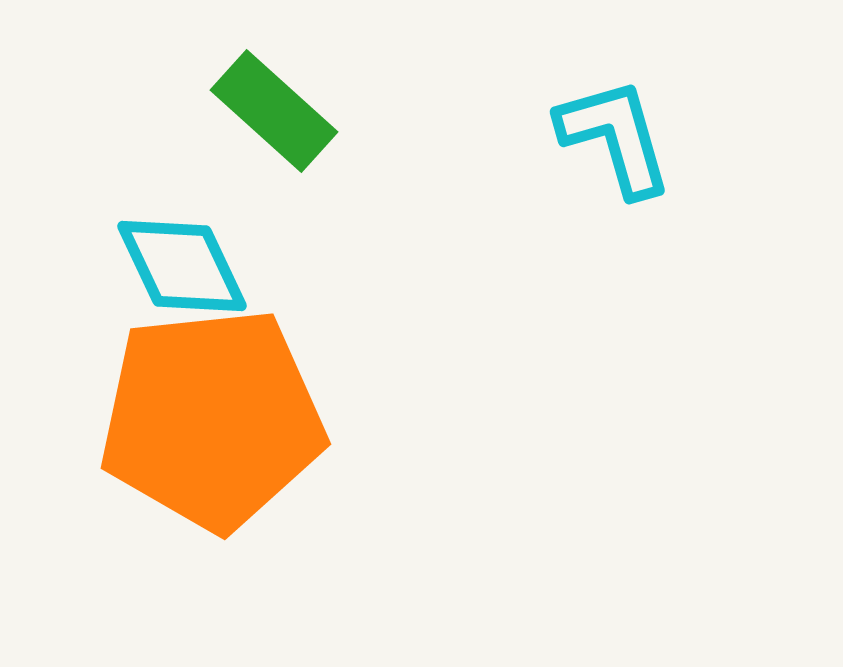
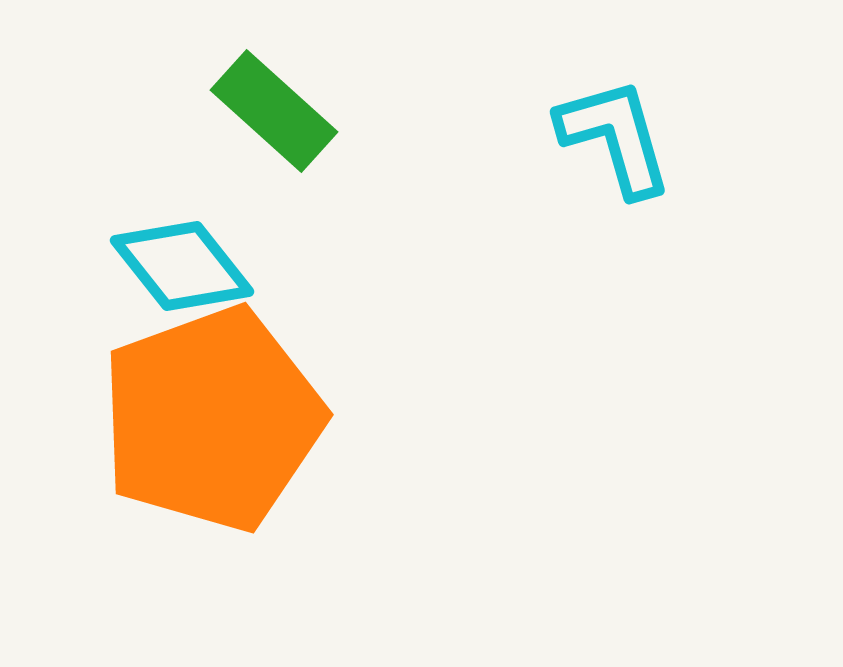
cyan diamond: rotated 13 degrees counterclockwise
orange pentagon: rotated 14 degrees counterclockwise
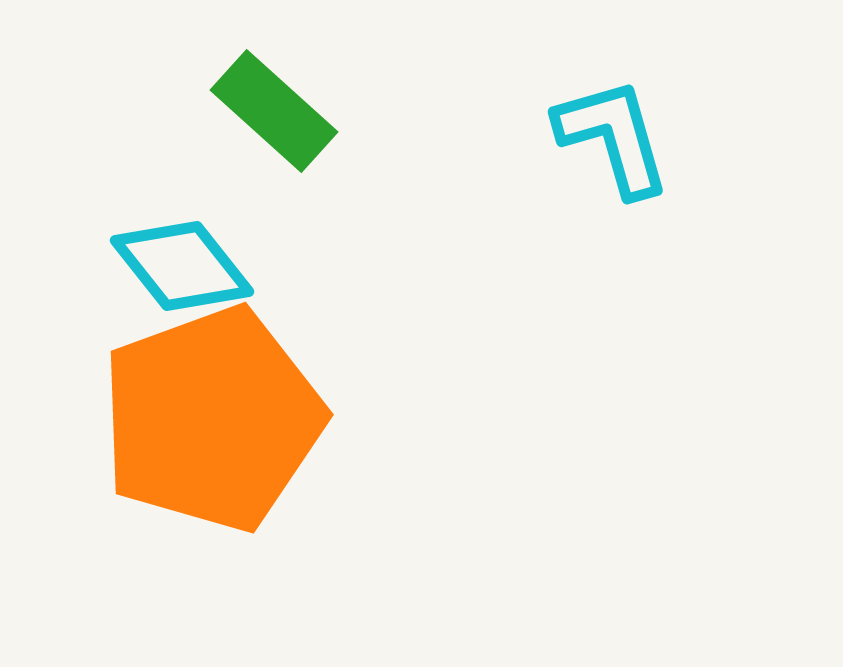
cyan L-shape: moved 2 px left
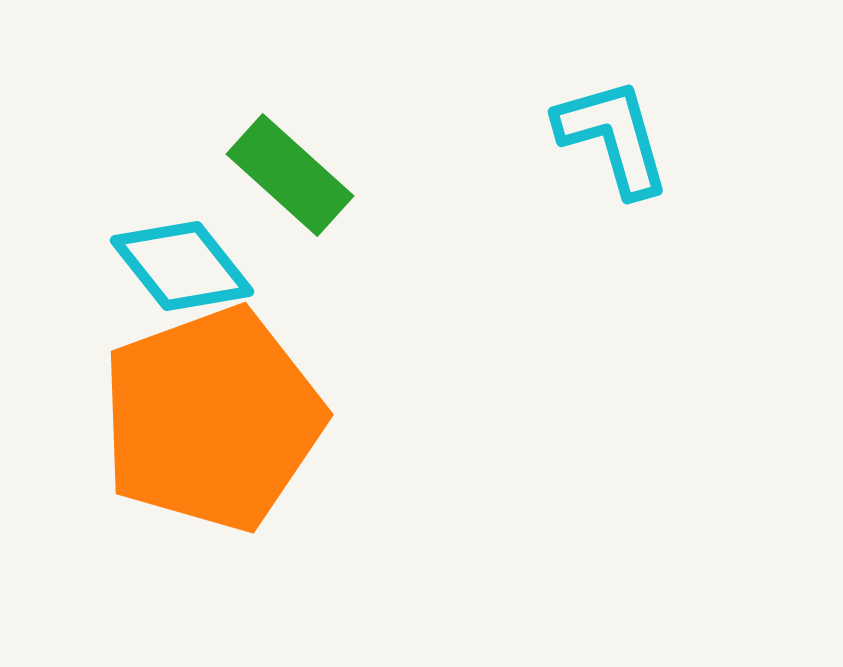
green rectangle: moved 16 px right, 64 px down
